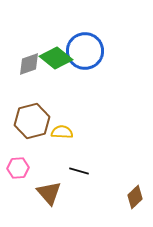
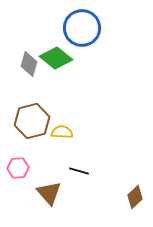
blue circle: moved 3 px left, 23 px up
gray diamond: rotated 55 degrees counterclockwise
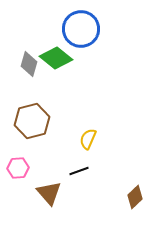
blue circle: moved 1 px left, 1 px down
yellow semicircle: moved 26 px right, 7 px down; rotated 70 degrees counterclockwise
black line: rotated 36 degrees counterclockwise
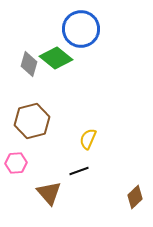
pink hexagon: moved 2 px left, 5 px up
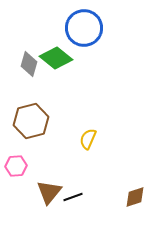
blue circle: moved 3 px right, 1 px up
brown hexagon: moved 1 px left
pink hexagon: moved 3 px down
black line: moved 6 px left, 26 px down
brown triangle: moved 1 px up; rotated 20 degrees clockwise
brown diamond: rotated 25 degrees clockwise
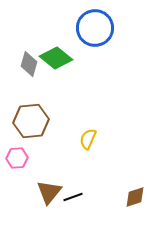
blue circle: moved 11 px right
brown hexagon: rotated 8 degrees clockwise
pink hexagon: moved 1 px right, 8 px up
